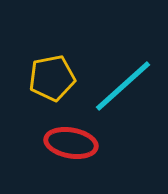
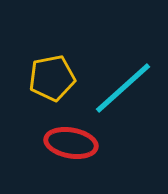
cyan line: moved 2 px down
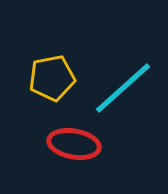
red ellipse: moved 3 px right, 1 px down
